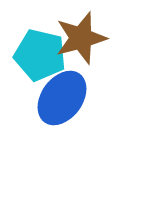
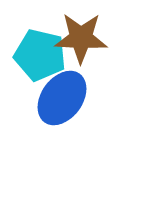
brown star: rotated 18 degrees clockwise
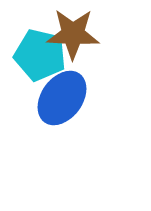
brown star: moved 8 px left, 4 px up
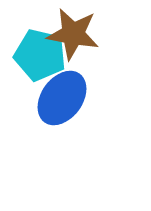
brown star: rotated 8 degrees clockwise
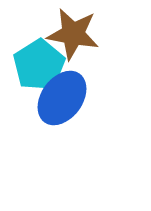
cyan pentagon: moved 1 px left, 10 px down; rotated 27 degrees clockwise
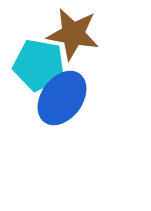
cyan pentagon: rotated 30 degrees counterclockwise
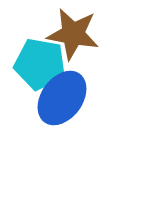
cyan pentagon: moved 1 px right, 1 px up
